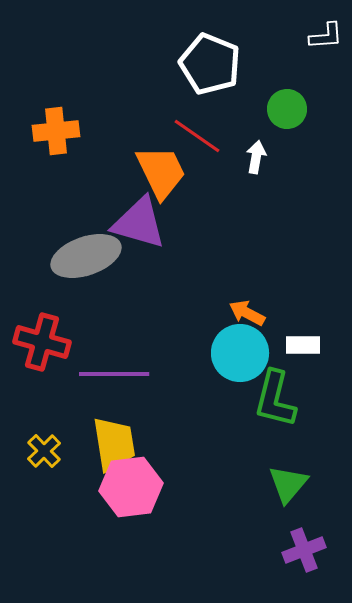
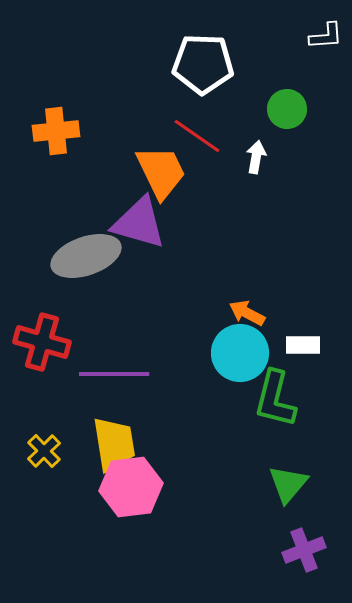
white pentagon: moved 7 px left; rotated 20 degrees counterclockwise
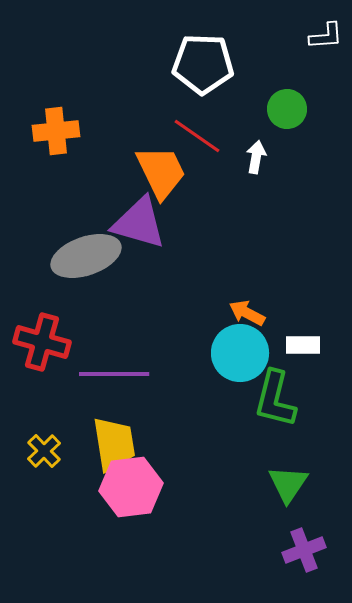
green triangle: rotated 6 degrees counterclockwise
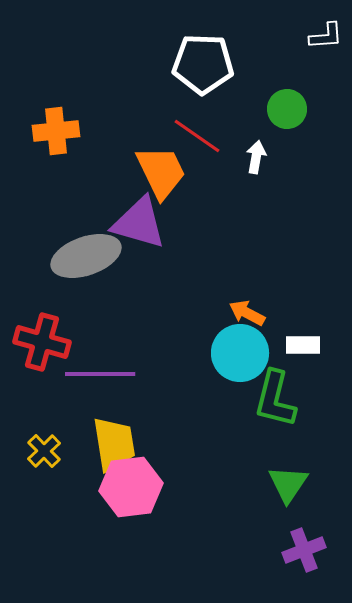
purple line: moved 14 px left
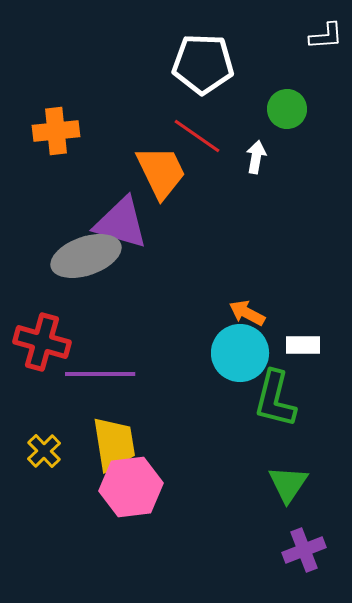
purple triangle: moved 18 px left
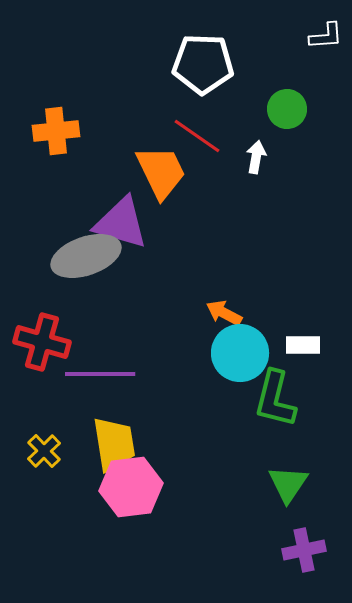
orange arrow: moved 23 px left
purple cross: rotated 9 degrees clockwise
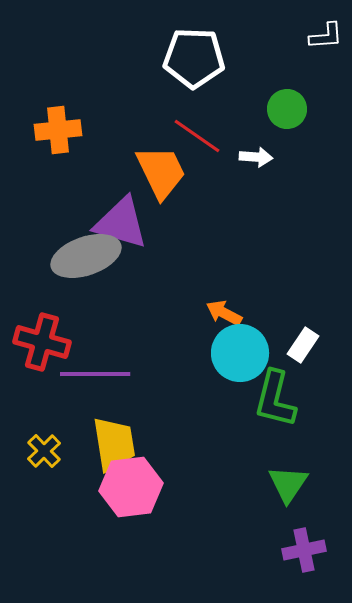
white pentagon: moved 9 px left, 6 px up
orange cross: moved 2 px right, 1 px up
white arrow: rotated 84 degrees clockwise
white rectangle: rotated 56 degrees counterclockwise
purple line: moved 5 px left
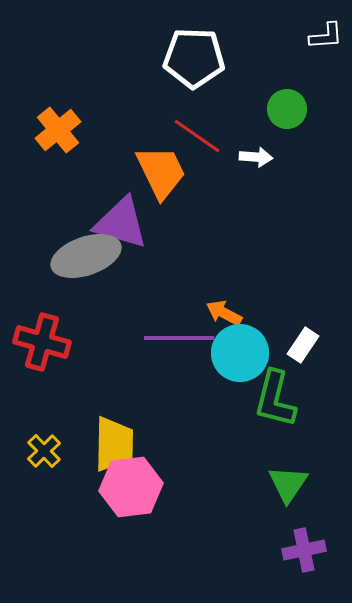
orange cross: rotated 33 degrees counterclockwise
purple line: moved 84 px right, 36 px up
yellow trapezoid: rotated 10 degrees clockwise
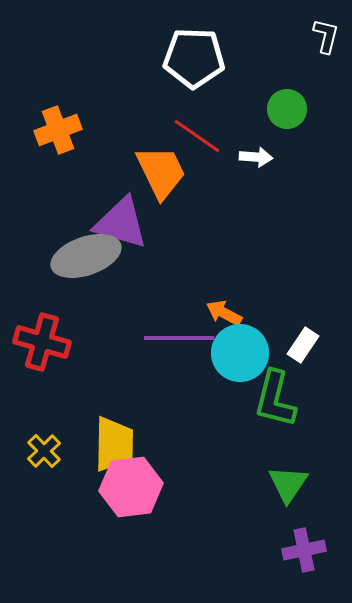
white L-shape: rotated 72 degrees counterclockwise
orange cross: rotated 18 degrees clockwise
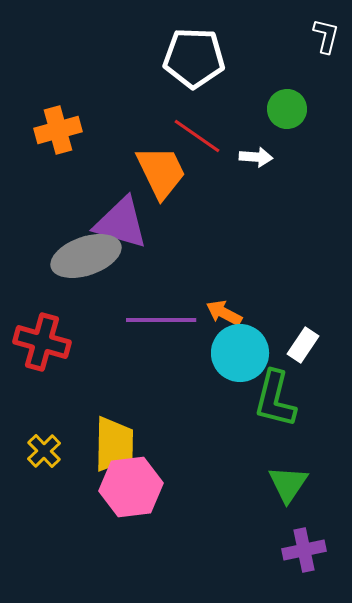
orange cross: rotated 6 degrees clockwise
purple line: moved 18 px left, 18 px up
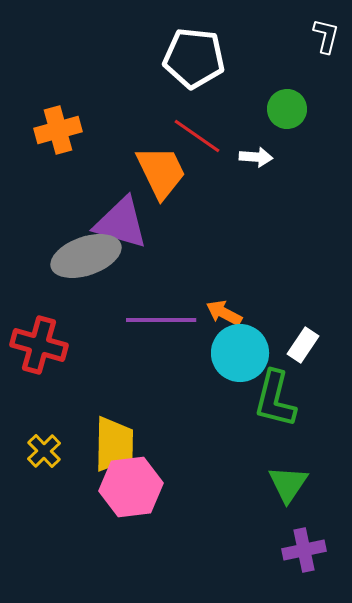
white pentagon: rotated 4 degrees clockwise
red cross: moved 3 px left, 3 px down
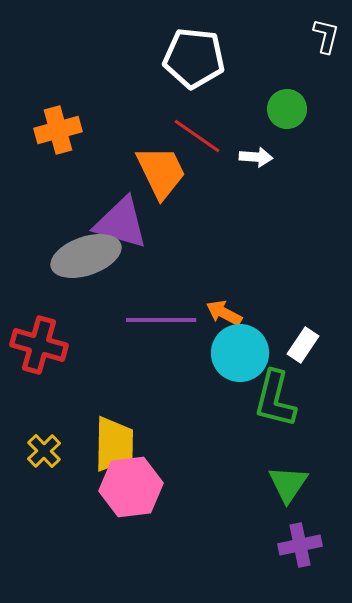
purple cross: moved 4 px left, 5 px up
